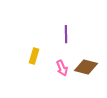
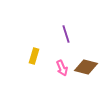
purple line: rotated 18 degrees counterclockwise
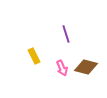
yellow rectangle: rotated 42 degrees counterclockwise
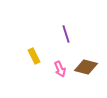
pink arrow: moved 2 px left, 1 px down
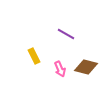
purple line: rotated 42 degrees counterclockwise
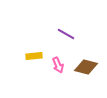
yellow rectangle: rotated 70 degrees counterclockwise
pink arrow: moved 2 px left, 4 px up
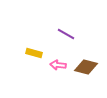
yellow rectangle: moved 3 px up; rotated 21 degrees clockwise
pink arrow: rotated 119 degrees clockwise
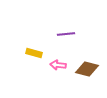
purple line: rotated 36 degrees counterclockwise
brown diamond: moved 1 px right, 2 px down
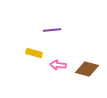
purple line: moved 14 px left, 4 px up
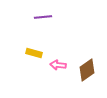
purple line: moved 9 px left, 13 px up
brown diamond: moved 1 px down; rotated 50 degrees counterclockwise
